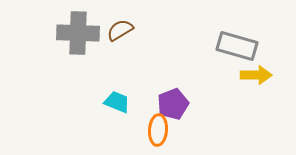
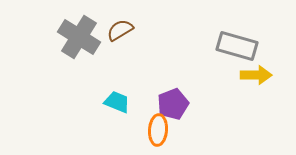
gray cross: moved 1 px right, 4 px down; rotated 30 degrees clockwise
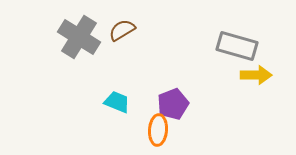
brown semicircle: moved 2 px right
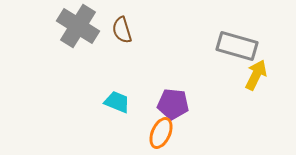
brown semicircle: rotated 76 degrees counterclockwise
gray cross: moved 1 px left, 11 px up
yellow arrow: rotated 64 degrees counterclockwise
purple pentagon: rotated 28 degrees clockwise
orange ellipse: moved 3 px right, 3 px down; rotated 20 degrees clockwise
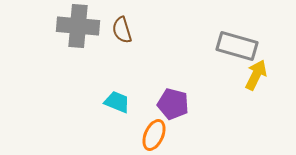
gray cross: rotated 27 degrees counterclockwise
purple pentagon: rotated 8 degrees clockwise
orange ellipse: moved 7 px left, 2 px down
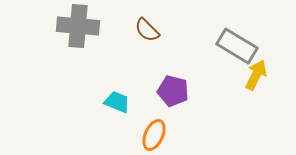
brown semicircle: moved 25 px right; rotated 28 degrees counterclockwise
gray rectangle: rotated 15 degrees clockwise
purple pentagon: moved 13 px up
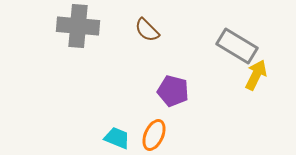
cyan trapezoid: moved 36 px down
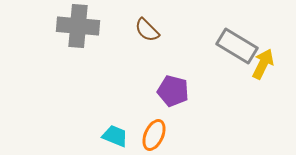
yellow arrow: moved 7 px right, 11 px up
cyan trapezoid: moved 2 px left, 2 px up
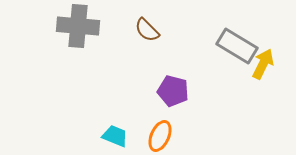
orange ellipse: moved 6 px right, 1 px down
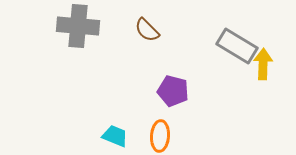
yellow arrow: rotated 24 degrees counterclockwise
orange ellipse: rotated 20 degrees counterclockwise
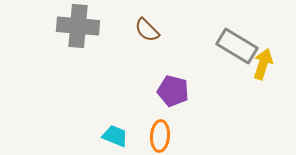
yellow arrow: rotated 16 degrees clockwise
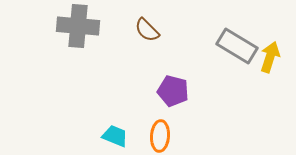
yellow arrow: moved 7 px right, 7 px up
